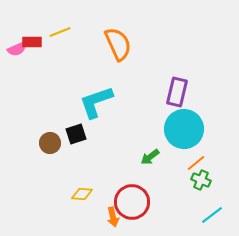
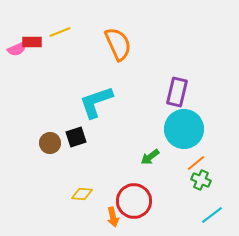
black square: moved 3 px down
red circle: moved 2 px right, 1 px up
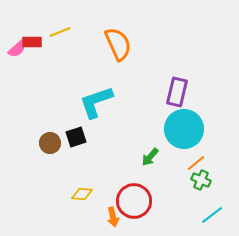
pink semicircle: rotated 18 degrees counterclockwise
green arrow: rotated 12 degrees counterclockwise
